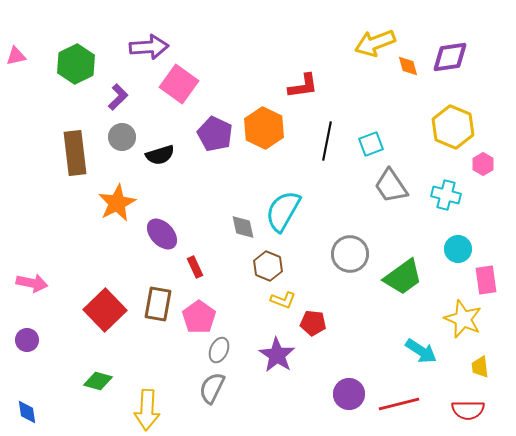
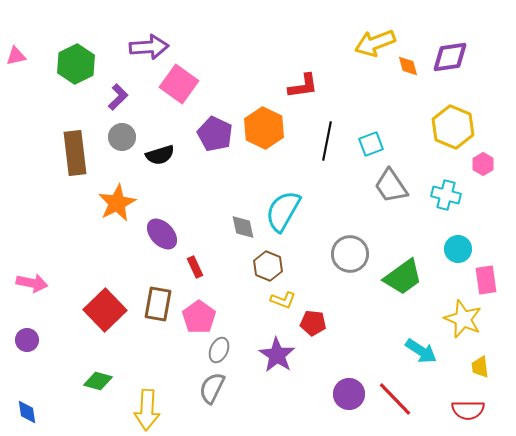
red line at (399, 404): moved 4 px left, 5 px up; rotated 60 degrees clockwise
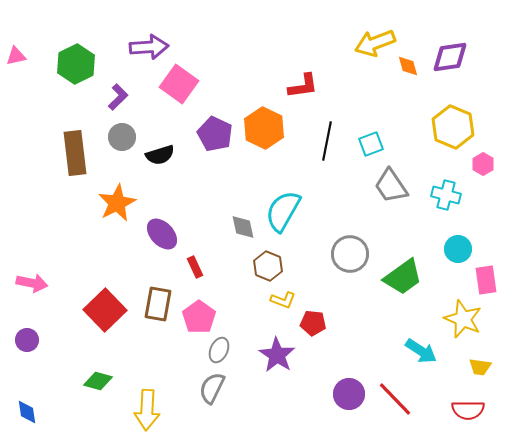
yellow trapezoid at (480, 367): rotated 75 degrees counterclockwise
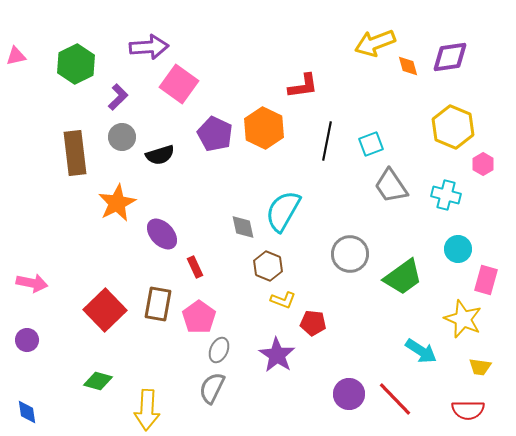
pink rectangle at (486, 280): rotated 24 degrees clockwise
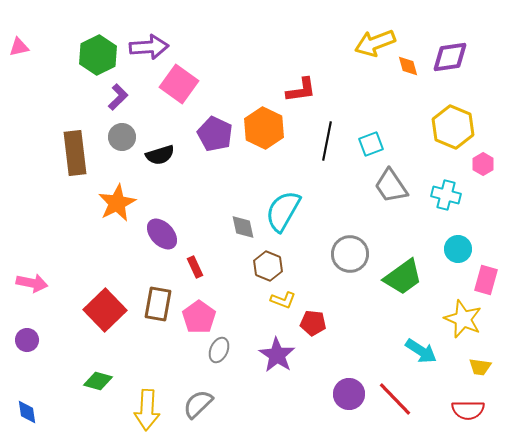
pink triangle at (16, 56): moved 3 px right, 9 px up
green hexagon at (76, 64): moved 22 px right, 9 px up
red L-shape at (303, 86): moved 2 px left, 4 px down
gray semicircle at (212, 388): moved 14 px left, 16 px down; rotated 20 degrees clockwise
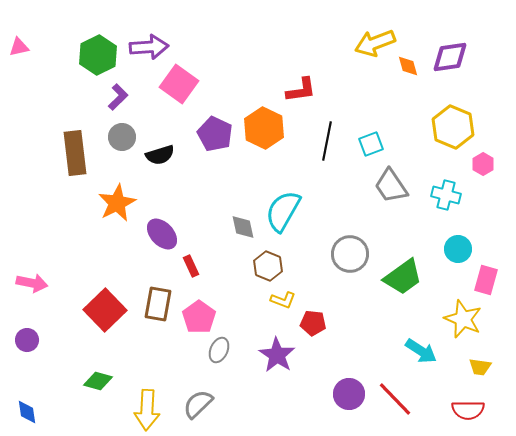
red rectangle at (195, 267): moved 4 px left, 1 px up
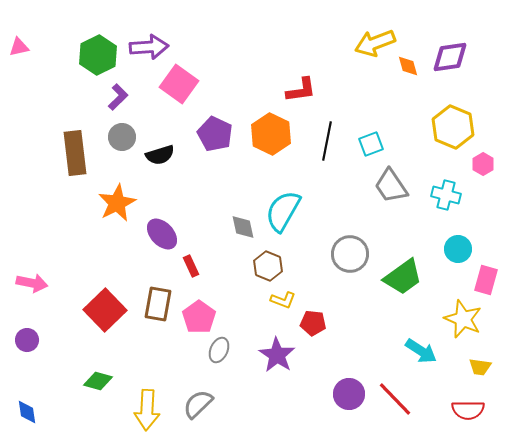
orange hexagon at (264, 128): moved 7 px right, 6 px down
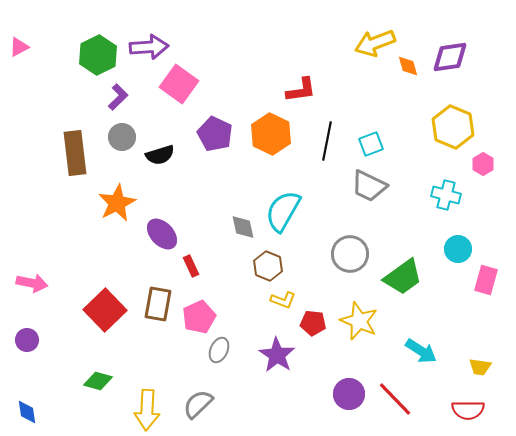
pink triangle at (19, 47): rotated 15 degrees counterclockwise
gray trapezoid at (391, 186): moved 22 px left; rotated 30 degrees counterclockwise
pink pentagon at (199, 317): rotated 12 degrees clockwise
yellow star at (463, 319): moved 104 px left, 2 px down
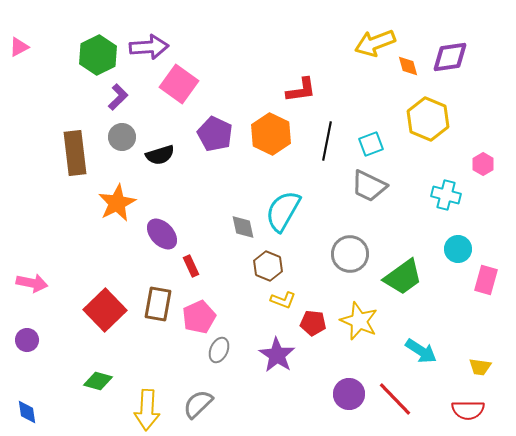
yellow hexagon at (453, 127): moved 25 px left, 8 px up
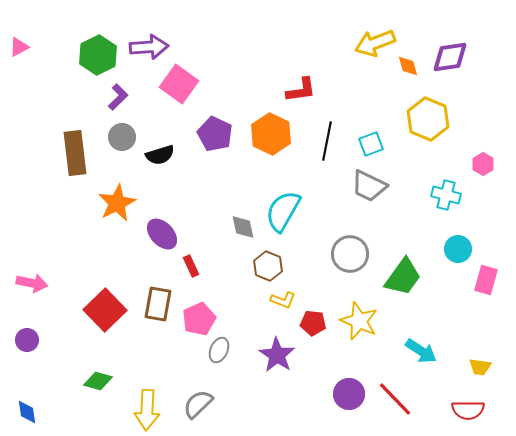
green trapezoid at (403, 277): rotated 18 degrees counterclockwise
pink pentagon at (199, 317): moved 2 px down
